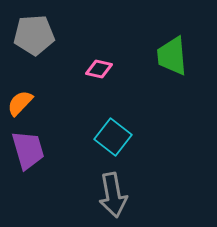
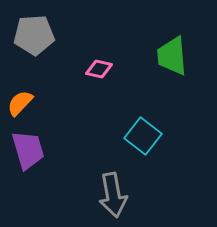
cyan square: moved 30 px right, 1 px up
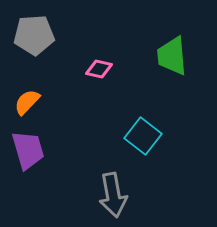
orange semicircle: moved 7 px right, 1 px up
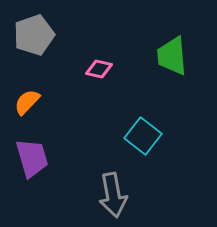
gray pentagon: rotated 15 degrees counterclockwise
purple trapezoid: moved 4 px right, 8 px down
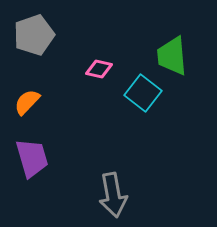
cyan square: moved 43 px up
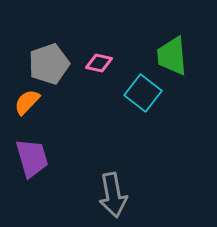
gray pentagon: moved 15 px right, 29 px down
pink diamond: moved 6 px up
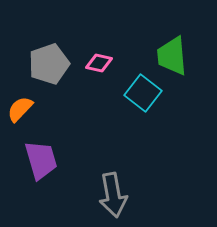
orange semicircle: moved 7 px left, 7 px down
purple trapezoid: moved 9 px right, 2 px down
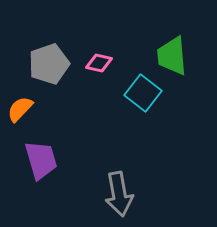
gray arrow: moved 6 px right, 1 px up
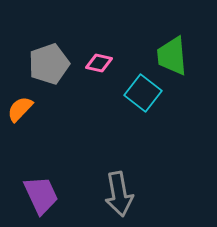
purple trapezoid: moved 35 px down; rotated 9 degrees counterclockwise
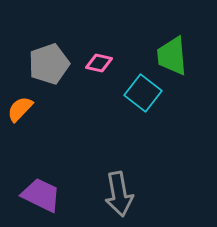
purple trapezoid: rotated 39 degrees counterclockwise
